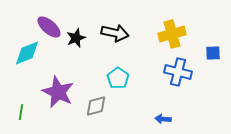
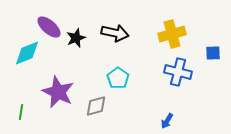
blue arrow: moved 4 px right, 2 px down; rotated 63 degrees counterclockwise
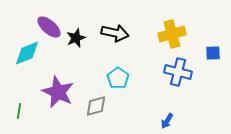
green line: moved 2 px left, 1 px up
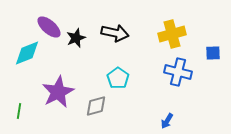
purple star: rotated 20 degrees clockwise
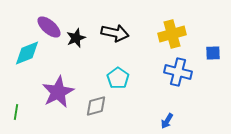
green line: moved 3 px left, 1 px down
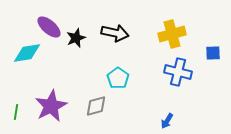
cyan diamond: rotated 12 degrees clockwise
purple star: moved 7 px left, 14 px down
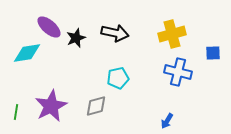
cyan pentagon: rotated 25 degrees clockwise
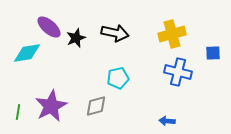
green line: moved 2 px right
blue arrow: rotated 63 degrees clockwise
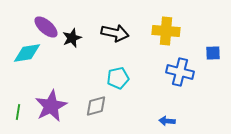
purple ellipse: moved 3 px left
yellow cross: moved 6 px left, 3 px up; rotated 20 degrees clockwise
black star: moved 4 px left
blue cross: moved 2 px right
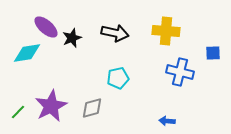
gray diamond: moved 4 px left, 2 px down
green line: rotated 35 degrees clockwise
